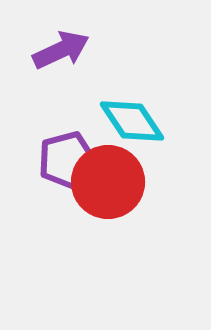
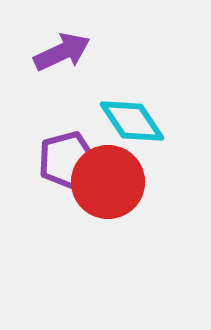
purple arrow: moved 1 px right, 2 px down
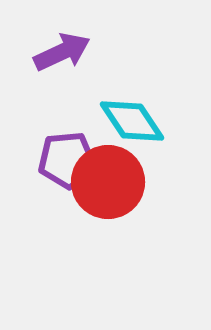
purple pentagon: rotated 10 degrees clockwise
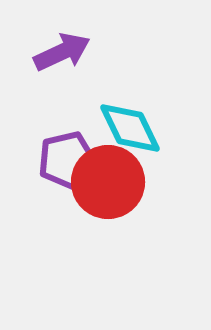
cyan diamond: moved 2 px left, 7 px down; rotated 8 degrees clockwise
purple pentagon: rotated 8 degrees counterclockwise
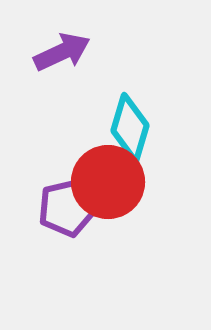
cyan diamond: rotated 42 degrees clockwise
purple pentagon: moved 48 px down
